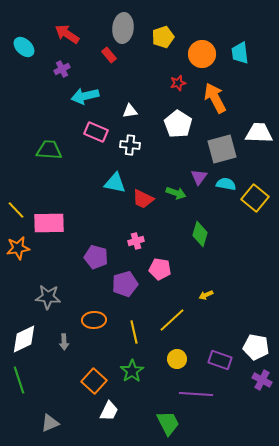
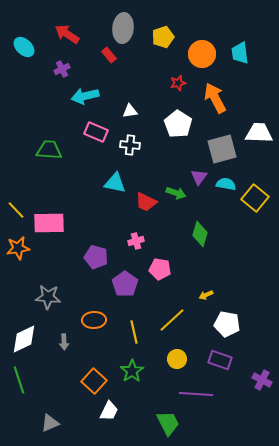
red trapezoid at (143, 199): moved 3 px right, 3 px down
purple pentagon at (125, 284): rotated 20 degrees counterclockwise
white pentagon at (256, 347): moved 29 px left, 23 px up
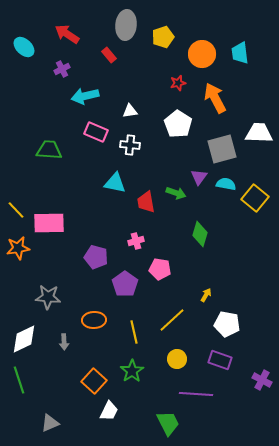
gray ellipse at (123, 28): moved 3 px right, 3 px up
red trapezoid at (146, 202): rotated 55 degrees clockwise
yellow arrow at (206, 295): rotated 144 degrees clockwise
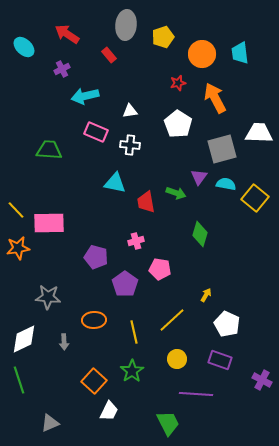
white pentagon at (227, 324): rotated 15 degrees clockwise
